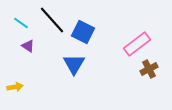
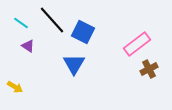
yellow arrow: rotated 42 degrees clockwise
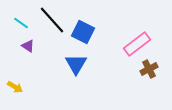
blue triangle: moved 2 px right
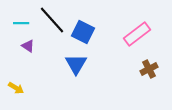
cyan line: rotated 35 degrees counterclockwise
pink rectangle: moved 10 px up
yellow arrow: moved 1 px right, 1 px down
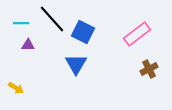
black line: moved 1 px up
purple triangle: moved 1 px up; rotated 32 degrees counterclockwise
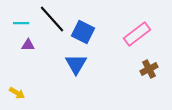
yellow arrow: moved 1 px right, 5 px down
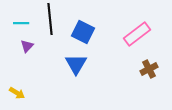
black line: moved 2 px left; rotated 36 degrees clockwise
purple triangle: moved 1 px left, 1 px down; rotated 48 degrees counterclockwise
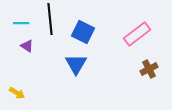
purple triangle: rotated 40 degrees counterclockwise
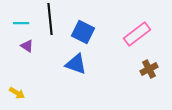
blue triangle: rotated 40 degrees counterclockwise
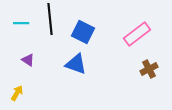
purple triangle: moved 1 px right, 14 px down
yellow arrow: rotated 91 degrees counterclockwise
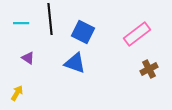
purple triangle: moved 2 px up
blue triangle: moved 1 px left, 1 px up
